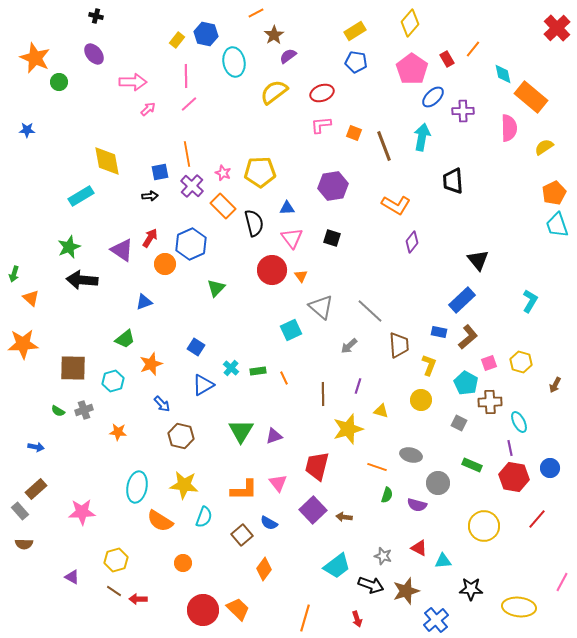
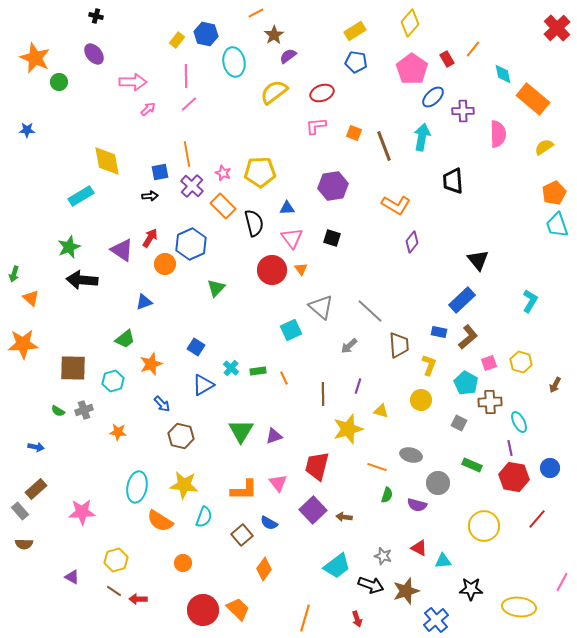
orange rectangle at (531, 97): moved 2 px right, 2 px down
pink L-shape at (321, 125): moved 5 px left, 1 px down
pink semicircle at (509, 128): moved 11 px left, 6 px down
orange triangle at (301, 276): moved 7 px up
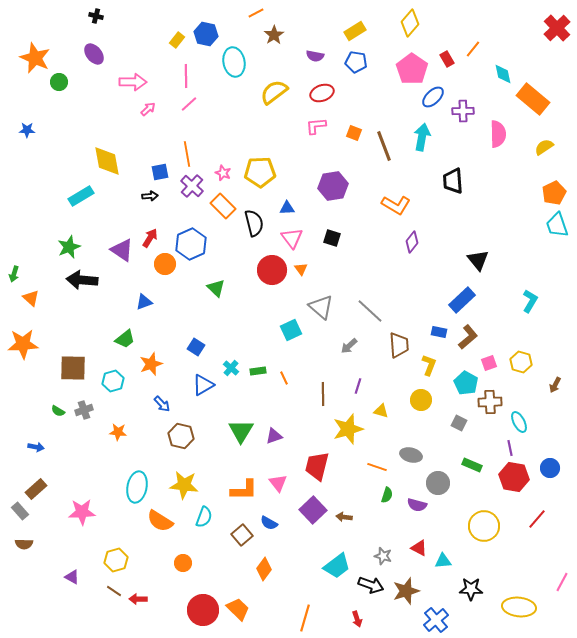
purple semicircle at (288, 56): moved 27 px right; rotated 132 degrees counterclockwise
green triangle at (216, 288): rotated 30 degrees counterclockwise
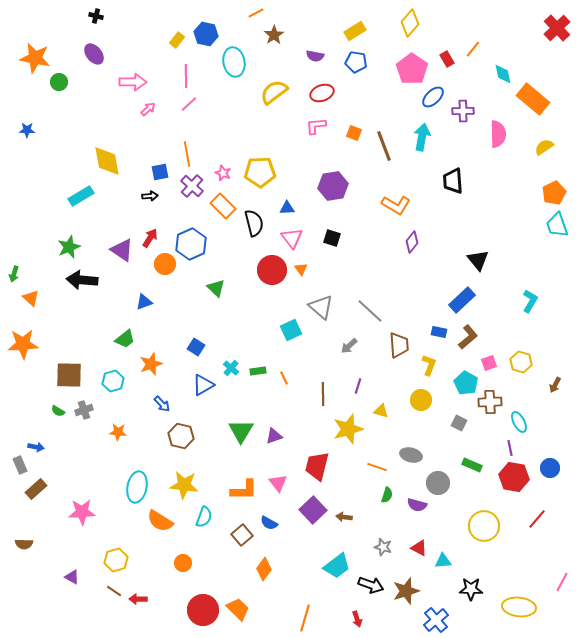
orange star at (35, 58): rotated 12 degrees counterclockwise
brown square at (73, 368): moved 4 px left, 7 px down
gray rectangle at (20, 511): moved 46 px up; rotated 18 degrees clockwise
gray star at (383, 556): moved 9 px up
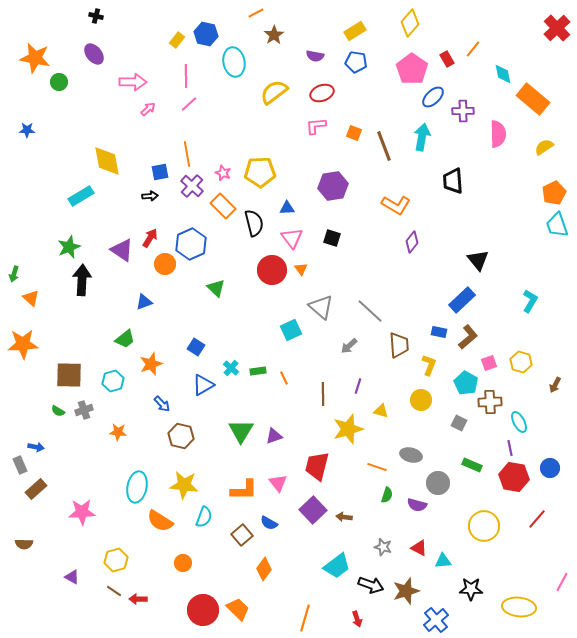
black arrow at (82, 280): rotated 88 degrees clockwise
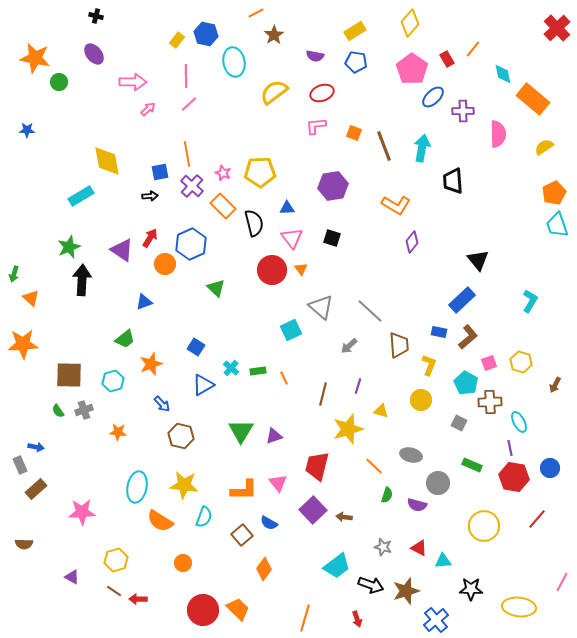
cyan arrow at (422, 137): moved 11 px down
brown line at (323, 394): rotated 15 degrees clockwise
green semicircle at (58, 411): rotated 24 degrees clockwise
orange line at (377, 467): moved 3 px left, 1 px up; rotated 24 degrees clockwise
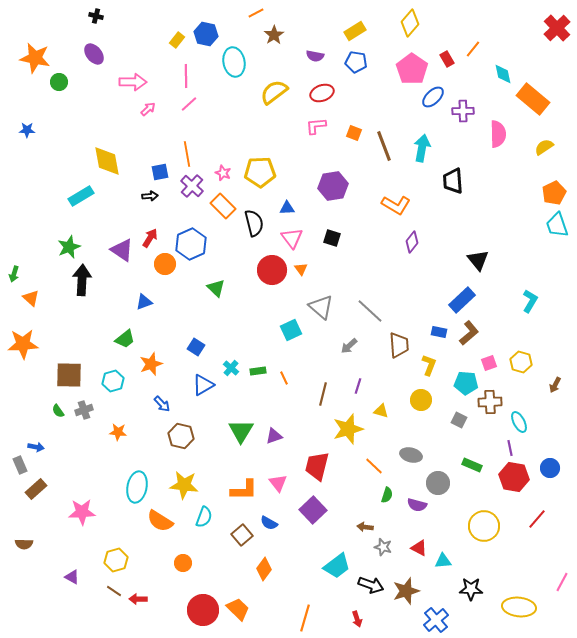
brown L-shape at (468, 337): moved 1 px right, 4 px up
cyan pentagon at (466, 383): rotated 25 degrees counterclockwise
gray square at (459, 423): moved 3 px up
brown arrow at (344, 517): moved 21 px right, 10 px down
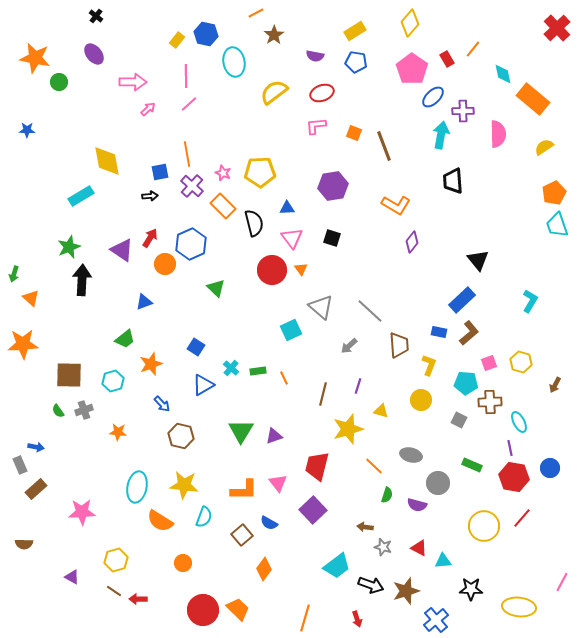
black cross at (96, 16): rotated 24 degrees clockwise
cyan arrow at (422, 148): moved 19 px right, 13 px up
red line at (537, 519): moved 15 px left, 1 px up
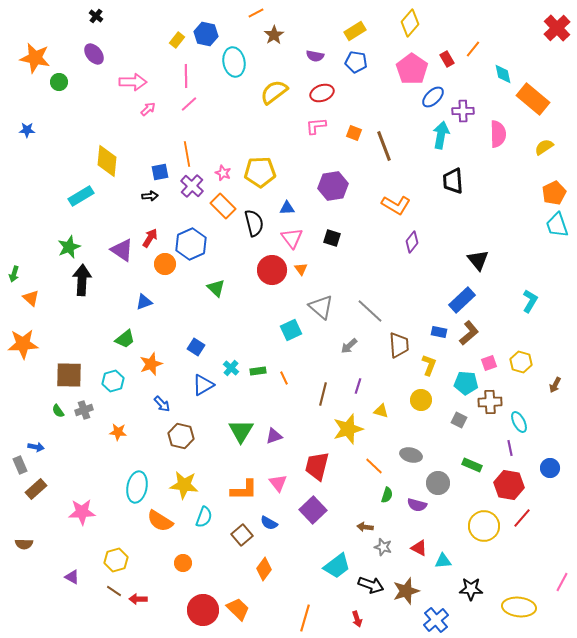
yellow diamond at (107, 161): rotated 16 degrees clockwise
red hexagon at (514, 477): moved 5 px left, 8 px down
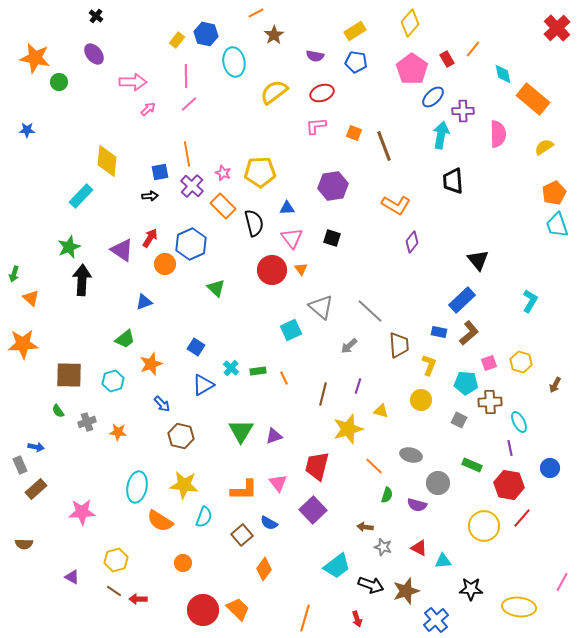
cyan rectangle at (81, 196): rotated 15 degrees counterclockwise
gray cross at (84, 410): moved 3 px right, 12 px down
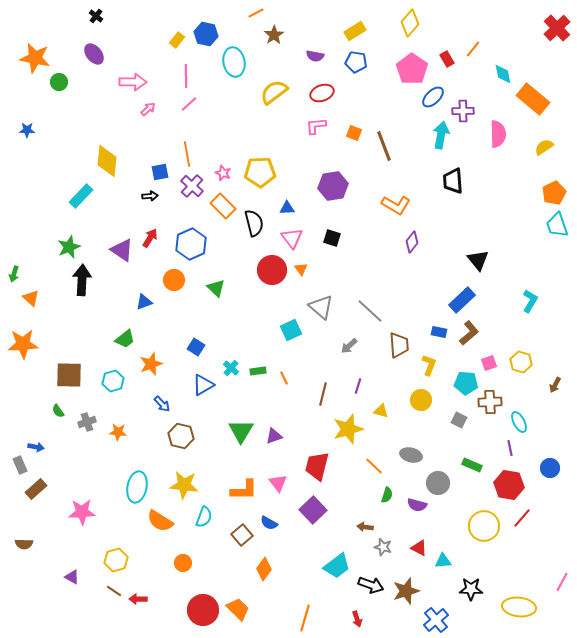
orange circle at (165, 264): moved 9 px right, 16 px down
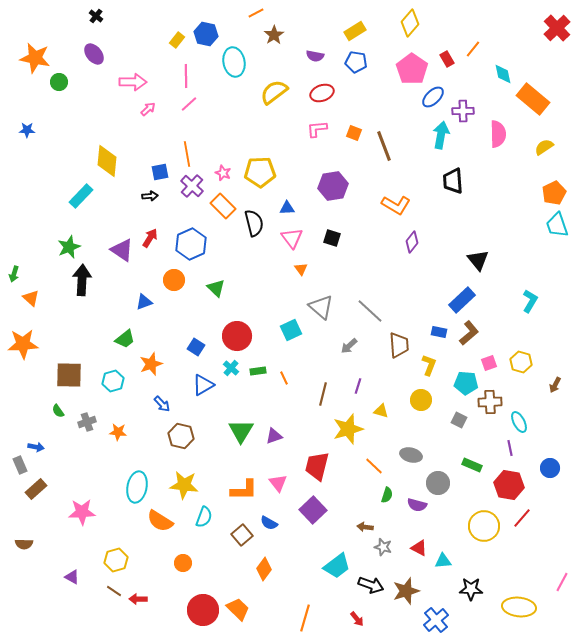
pink L-shape at (316, 126): moved 1 px right, 3 px down
red circle at (272, 270): moved 35 px left, 66 px down
red arrow at (357, 619): rotated 21 degrees counterclockwise
